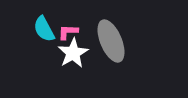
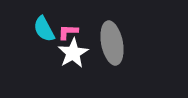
gray ellipse: moved 1 px right, 2 px down; rotated 12 degrees clockwise
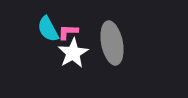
cyan semicircle: moved 4 px right
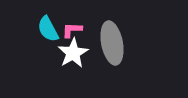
pink L-shape: moved 4 px right, 2 px up
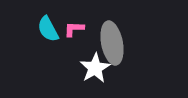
pink L-shape: moved 2 px right, 1 px up
white star: moved 22 px right, 15 px down
